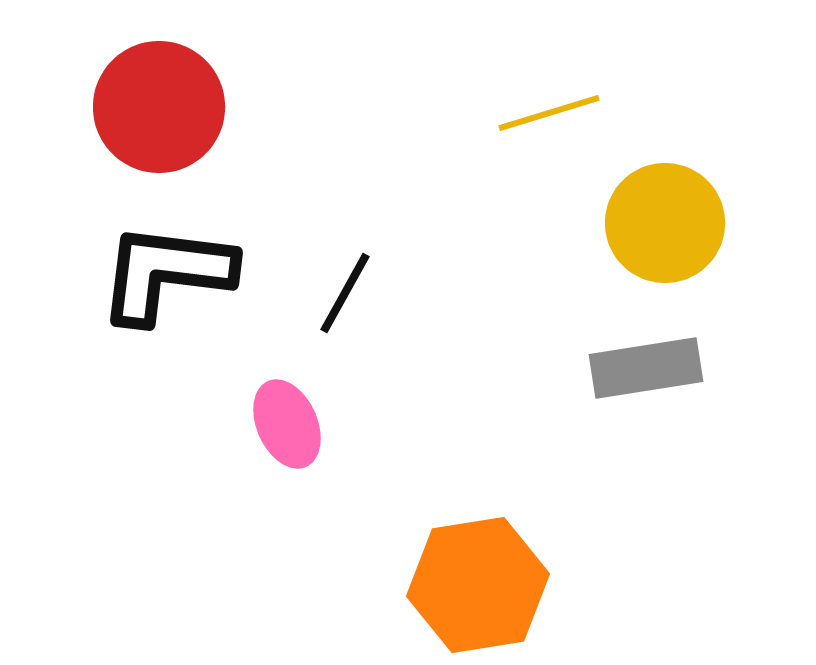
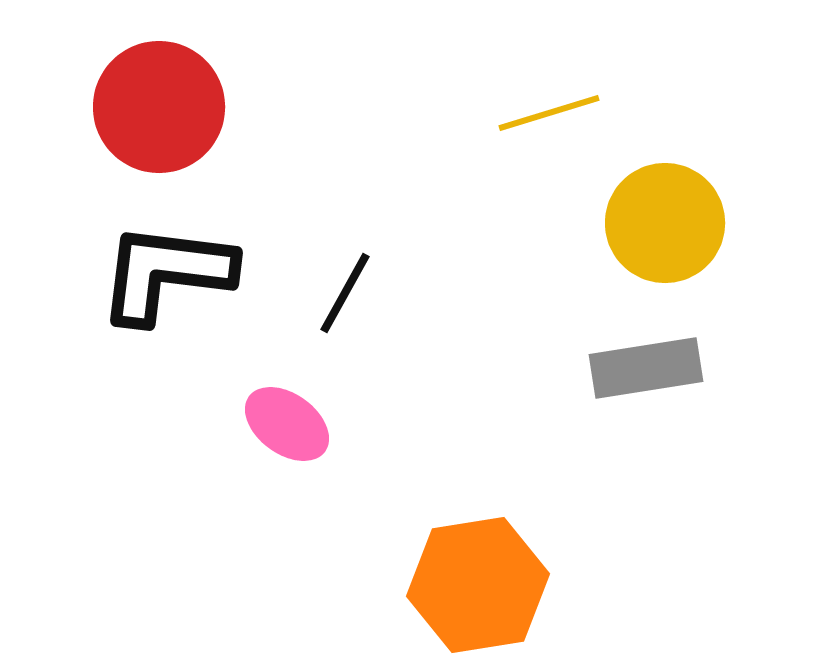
pink ellipse: rotated 30 degrees counterclockwise
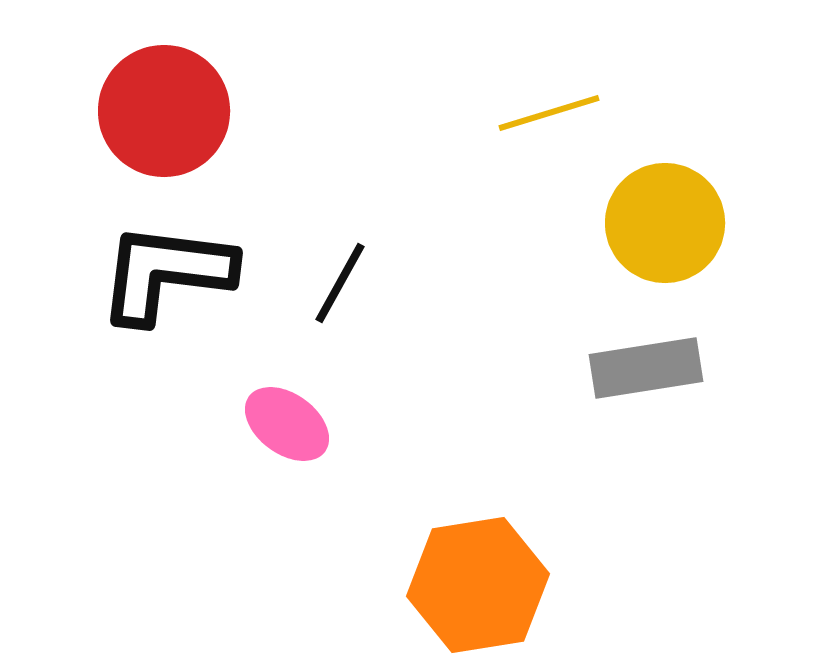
red circle: moved 5 px right, 4 px down
black line: moved 5 px left, 10 px up
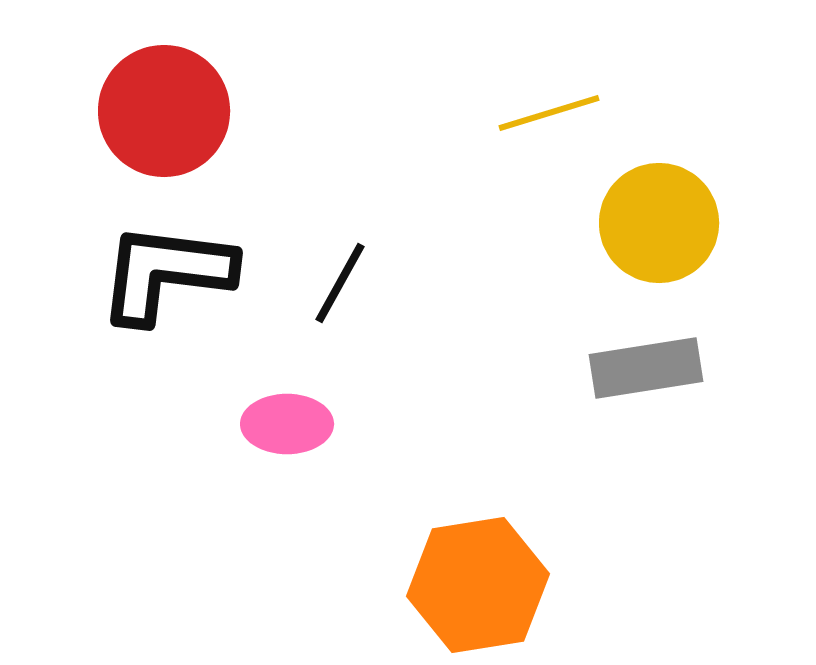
yellow circle: moved 6 px left
pink ellipse: rotated 36 degrees counterclockwise
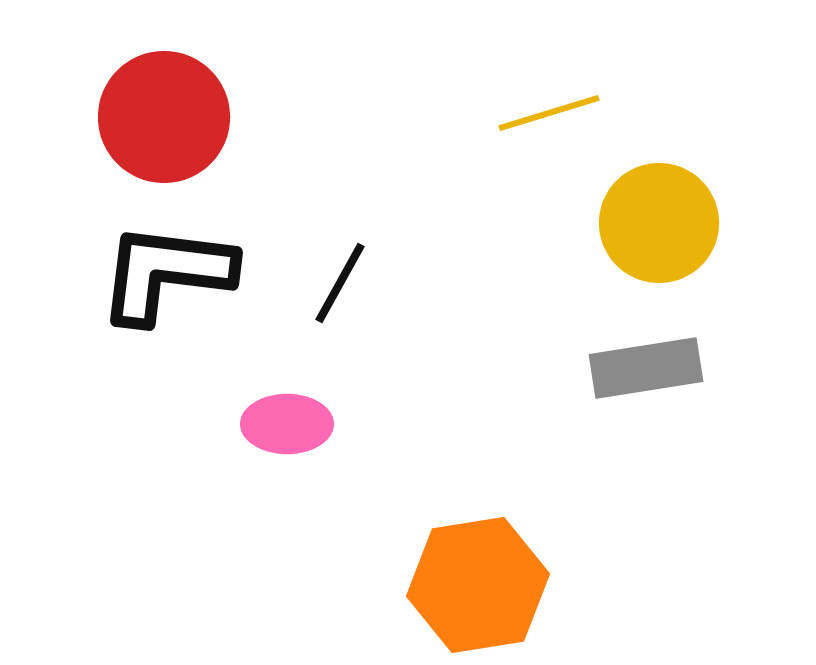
red circle: moved 6 px down
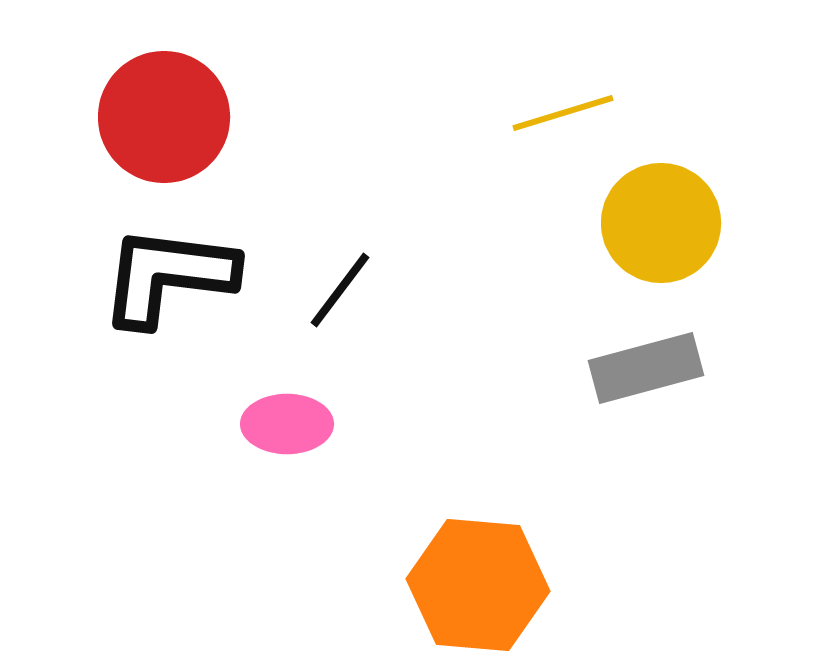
yellow line: moved 14 px right
yellow circle: moved 2 px right
black L-shape: moved 2 px right, 3 px down
black line: moved 7 px down; rotated 8 degrees clockwise
gray rectangle: rotated 6 degrees counterclockwise
orange hexagon: rotated 14 degrees clockwise
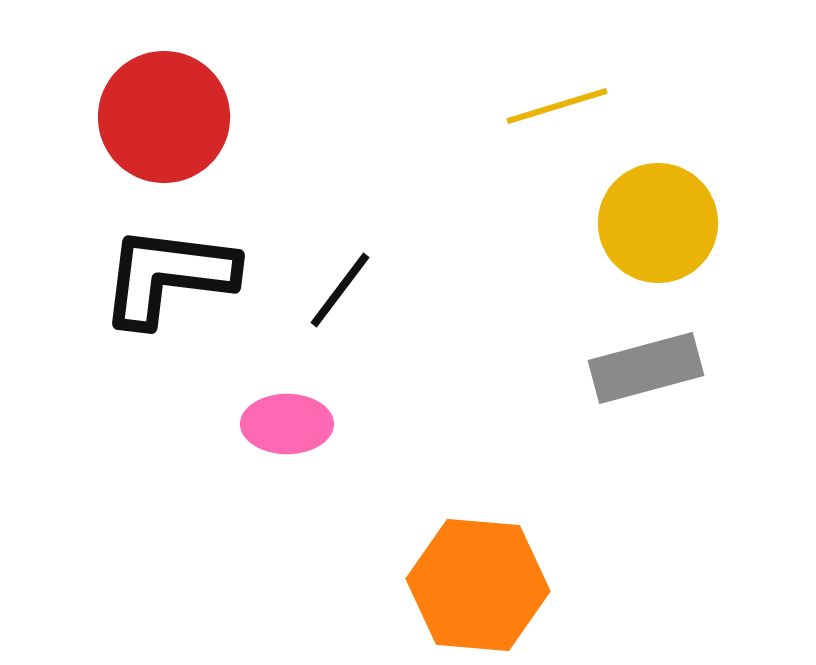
yellow line: moved 6 px left, 7 px up
yellow circle: moved 3 px left
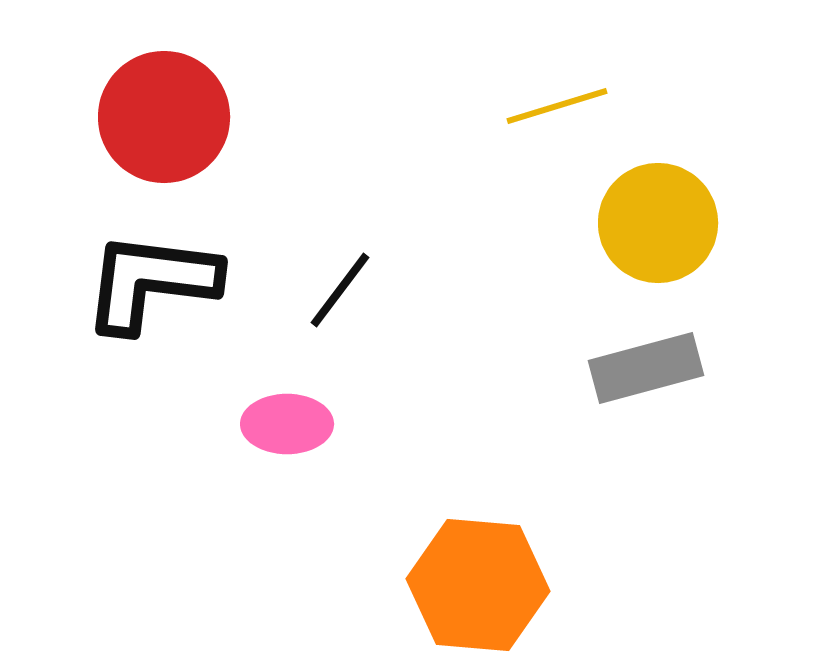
black L-shape: moved 17 px left, 6 px down
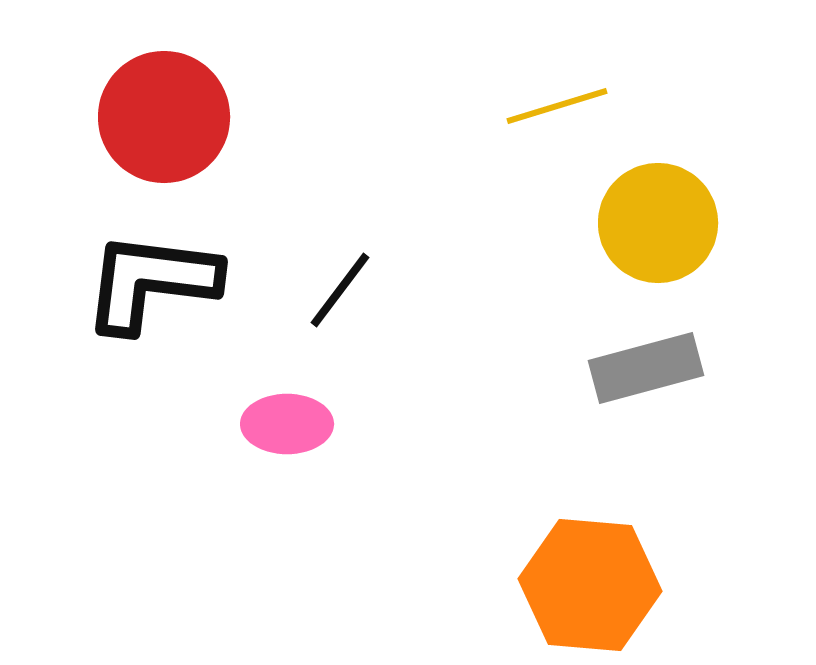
orange hexagon: moved 112 px right
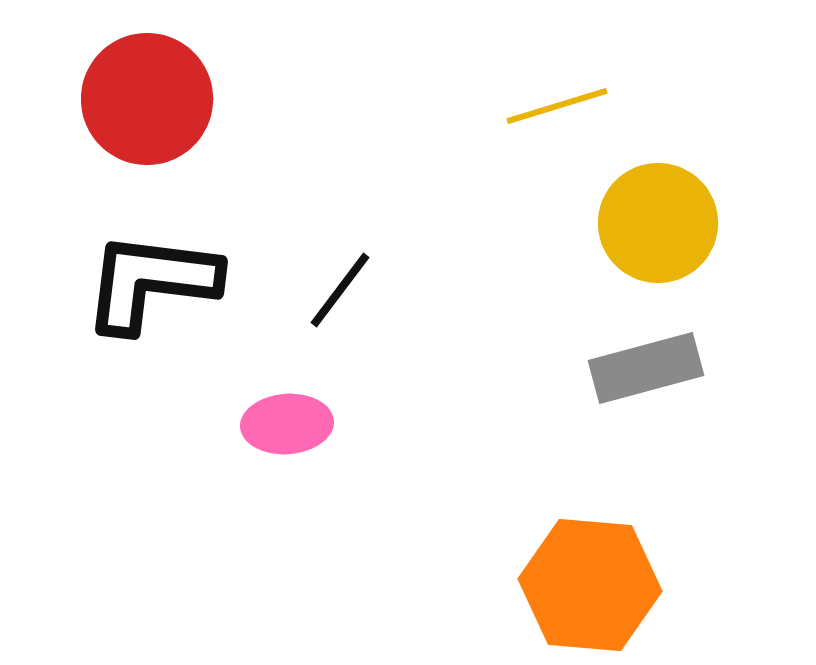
red circle: moved 17 px left, 18 px up
pink ellipse: rotated 4 degrees counterclockwise
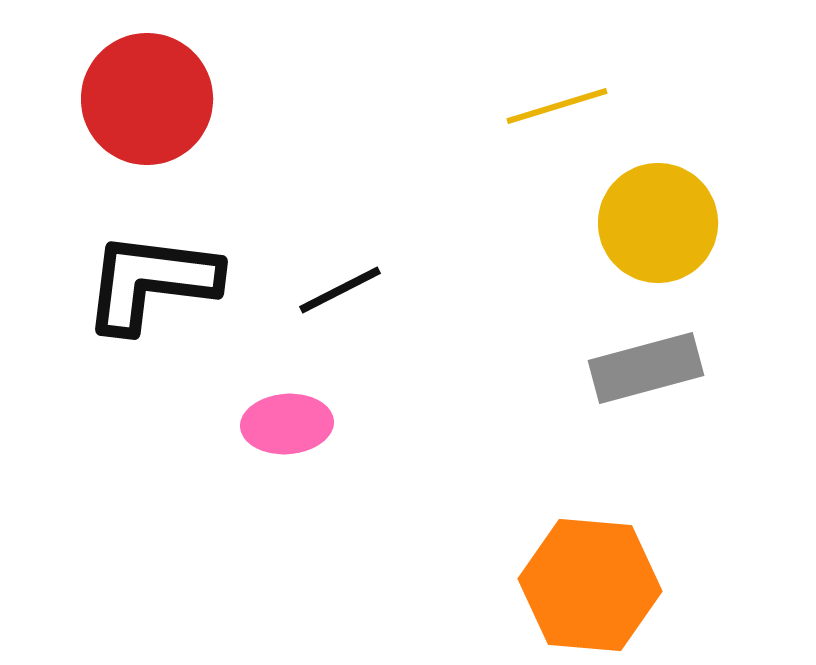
black line: rotated 26 degrees clockwise
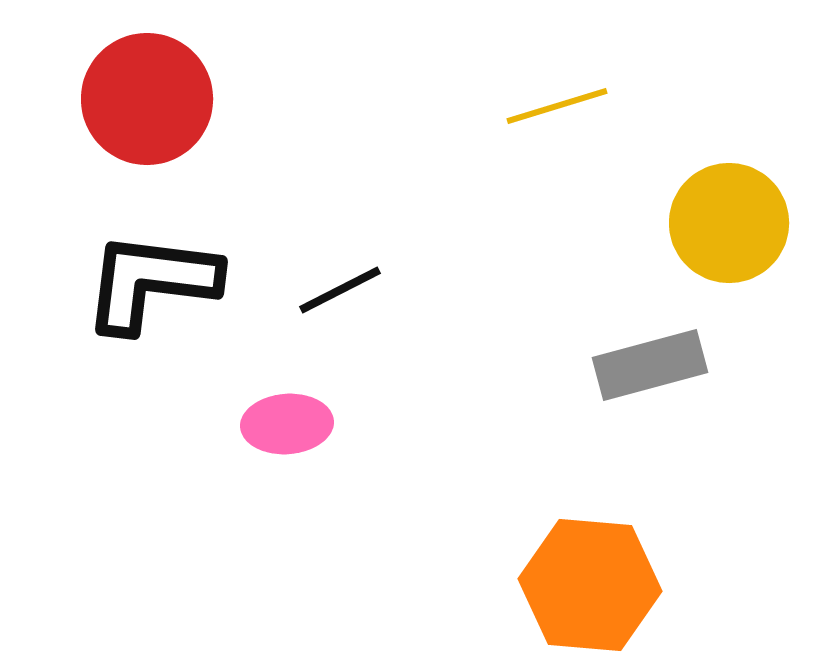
yellow circle: moved 71 px right
gray rectangle: moved 4 px right, 3 px up
